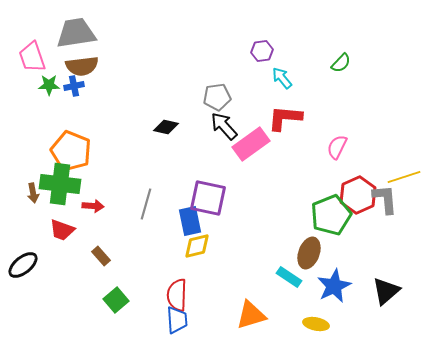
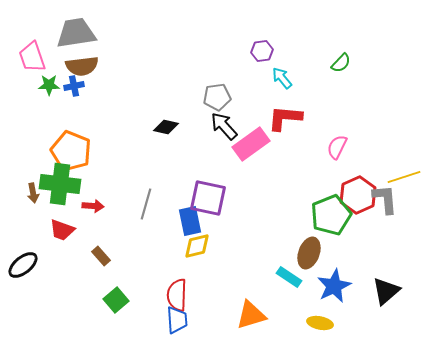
yellow ellipse: moved 4 px right, 1 px up
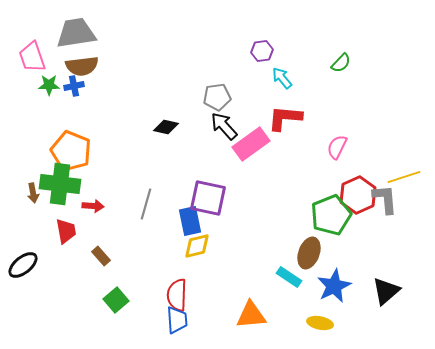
red trapezoid: moved 4 px right, 1 px down; rotated 120 degrees counterclockwise
orange triangle: rotated 12 degrees clockwise
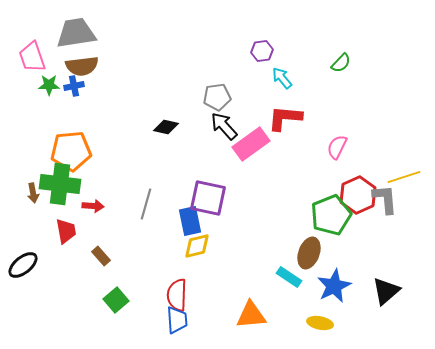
orange pentagon: rotated 27 degrees counterclockwise
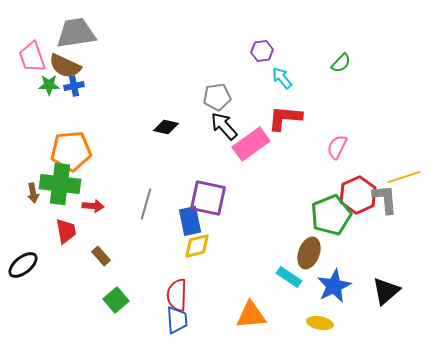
brown semicircle: moved 17 px left; rotated 32 degrees clockwise
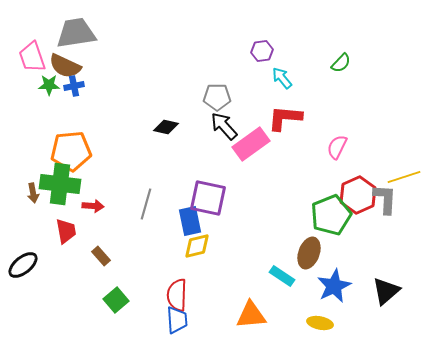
gray pentagon: rotated 8 degrees clockwise
gray L-shape: rotated 8 degrees clockwise
cyan rectangle: moved 7 px left, 1 px up
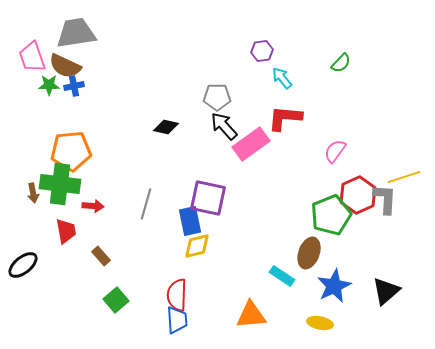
pink semicircle: moved 2 px left, 4 px down; rotated 10 degrees clockwise
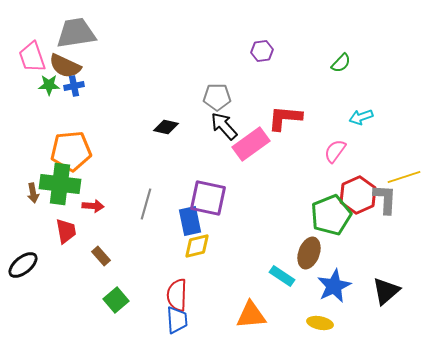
cyan arrow: moved 79 px right, 39 px down; rotated 70 degrees counterclockwise
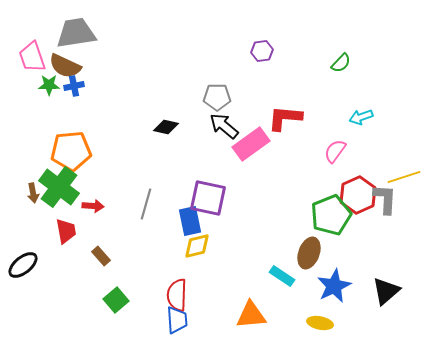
black arrow: rotated 8 degrees counterclockwise
green cross: moved 1 px left, 3 px down; rotated 30 degrees clockwise
